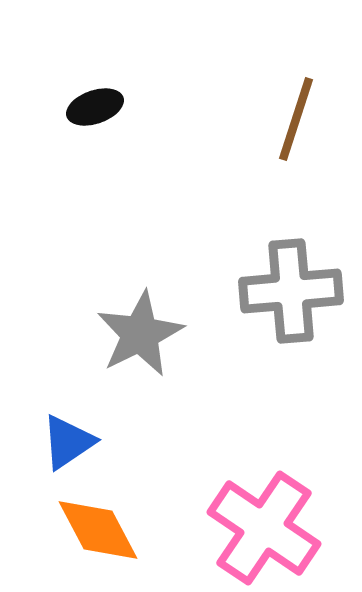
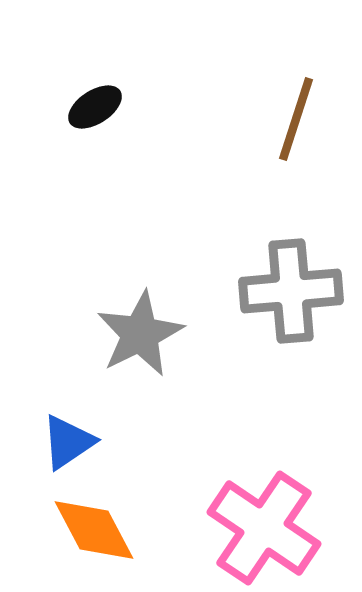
black ellipse: rotated 14 degrees counterclockwise
orange diamond: moved 4 px left
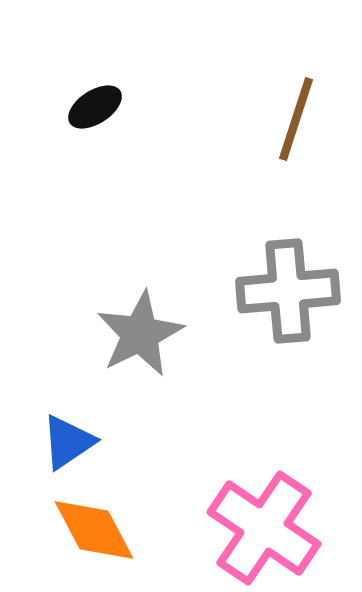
gray cross: moved 3 px left
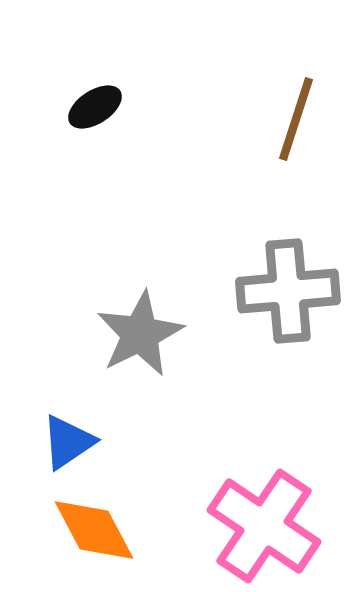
pink cross: moved 2 px up
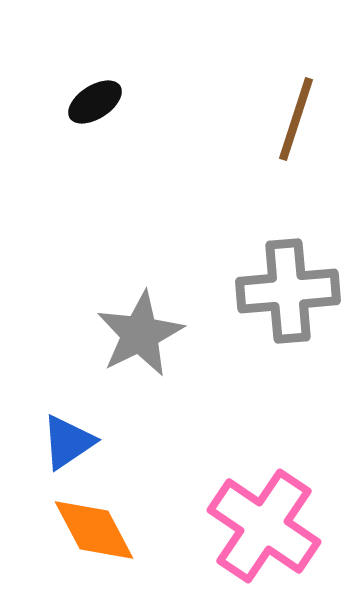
black ellipse: moved 5 px up
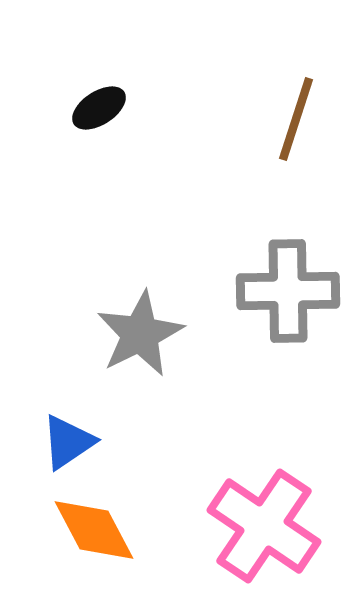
black ellipse: moved 4 px right, 6 px down
gray cross: rotated 4 degrees clockwise
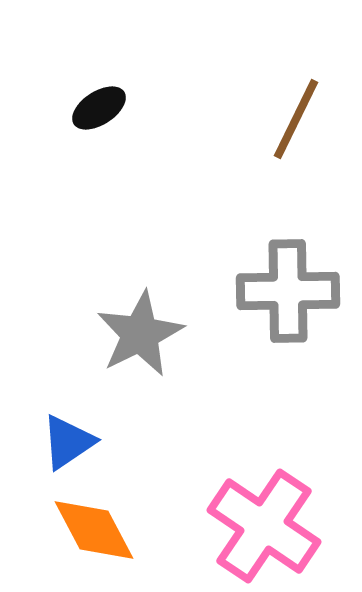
brown line: rotated 8 degrees clockwise
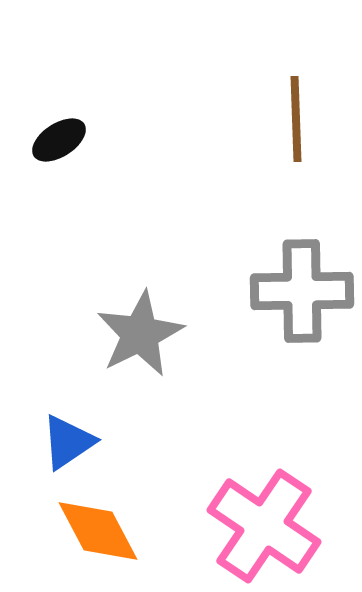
black ellipse: moved 40 px left, 32 px down
brown line: rotated 28 degrees counterclockwise
gray cross: moved 14 px right
orange diamond: moved 4 px right, 1 px down
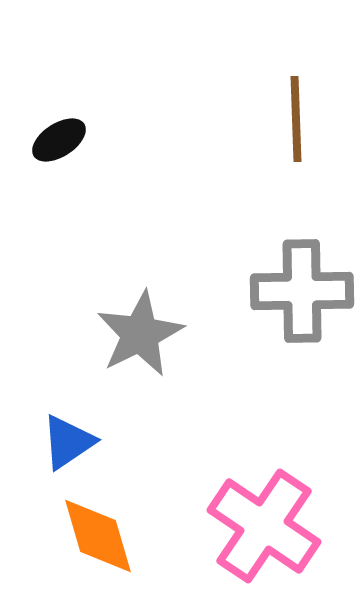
orange diamond: moved 5 px down; rotated 12 degrees clockwise
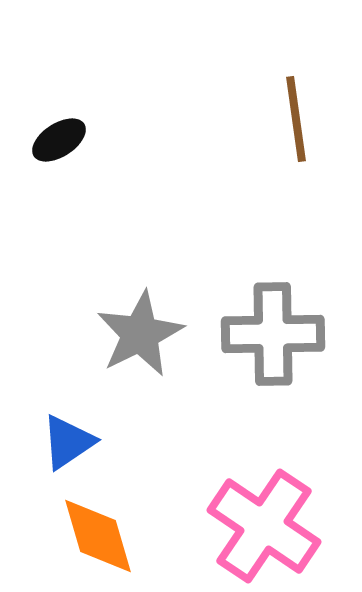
brown line: rotated 6 degrees counterclockwise
gray cross: moved 29 px left, 43 px down
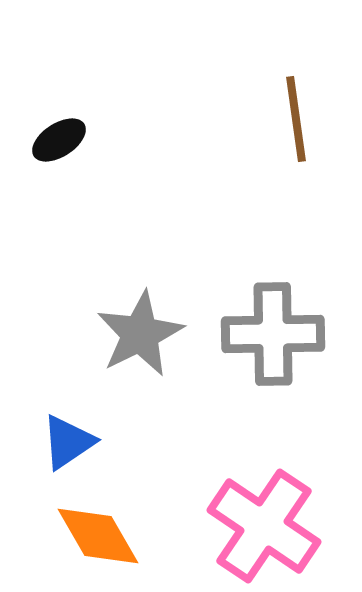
orange diamond: rotated 14 degrees counterclockwise
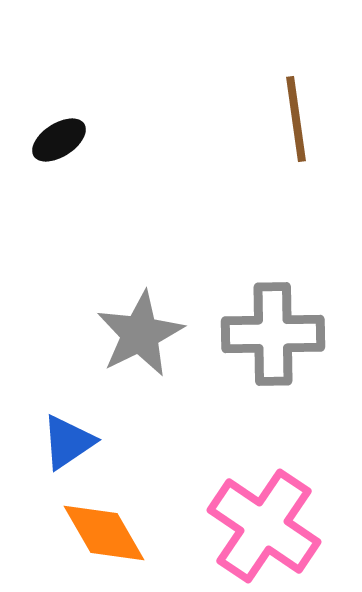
orange diamond: moved 6 px right, 3 px up
